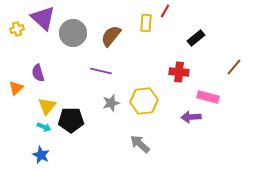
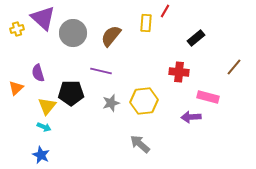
black pentagon: moved 27 px up
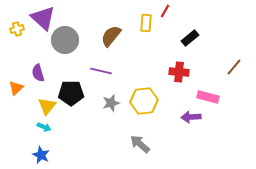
gray circle: moved 8 px left, 7 px down
black rectangle: moved 6 px left
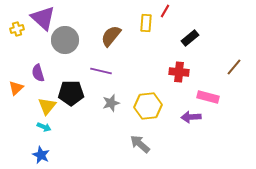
yellow hexagon: moved 4 px right, 5 px down
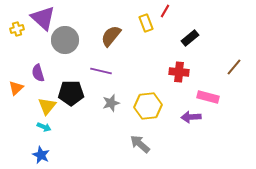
yellow rectangle: rotated 24 degrees counterclockwise
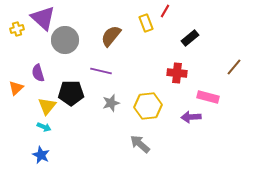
red cross: moved 2 px left, 1 px down
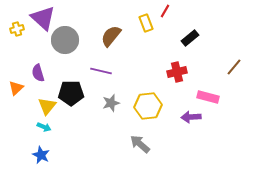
red cross: moved 1 px up; rotated 18 degrees counterclockwise
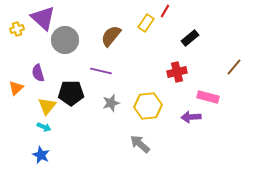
yellow rectangle: rotated 54 degrees clockwise
